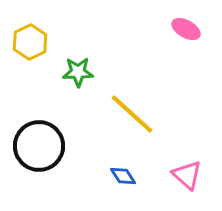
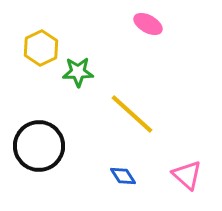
pink ellipse: moved 38 px left, 5 px up
yellow hexagon: moved 11 px right, 6 px down
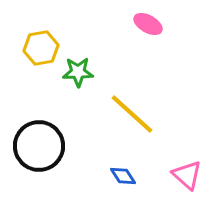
yellow hexagon: rotated 16 degrees clockwise
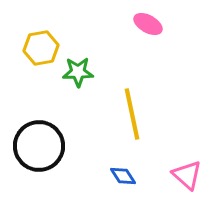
yellow line: rotated 36 degrees clockwise
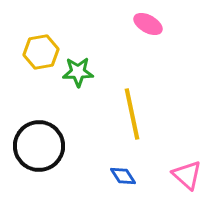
yellow hexagon: moved 4 px down
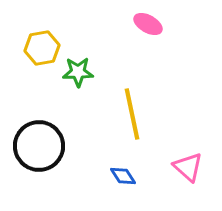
yellow hexagon: moved 1 px right, 4 px up
pink triangle: moved 1 px right, 8 px up
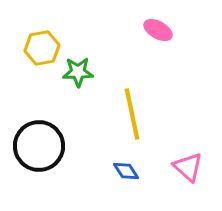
pink ellipse: moved 10 px right, 6 px down
blue diamond: moved 3 px right, 5 px up
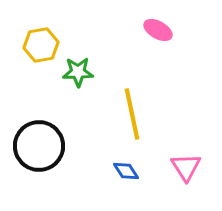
yellow hexagon: moved 1 px left, 3 px up
pink triangle: moved 2 px left; rotated 16 degrees clockwise
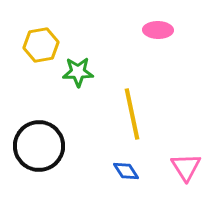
pink ellipse: rotated 28 degrees counterclockwise
